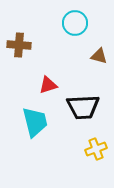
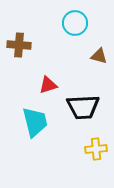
yellow cross: rotated 15 degrees clockwise
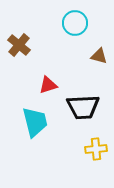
brown cross: rotated 35 degrees clockwise
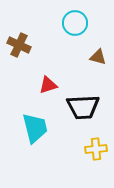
brown cross: rotated 15 degrees counterclockwise
brown triangle: moved 1 px left, 1 px down
cyan trapezoid: moved 6 px down
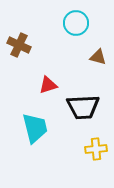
cyan circle: moved 1 px right
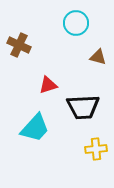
cyan trapezoid: rotated 56 degrees clockwise
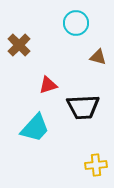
brown cross: rotated 20 degrees clockwise
yellow cross: moved 16 px down
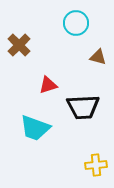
cyan trapezoid: rotated 68 degrees clockwise
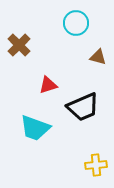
black trapezoid: rotated 20 degrees counterclockwise
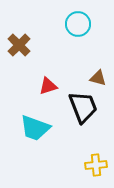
cyan circle: moved 2 px right, 1 px down
brown triangle: moved 21 px down
red triangle: moved 1 px down
black trapezoid: rotated 88 degrees counterclockwise
